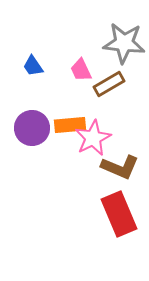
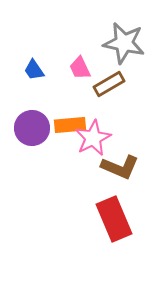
gray star: rotated 6 degrees clockwise
blue trapezoid: moved 1 px right, 4 px down
pink trapezoid: moved 1 px left, 2 px up
red rectangle: moved 5 px left, 5 px down
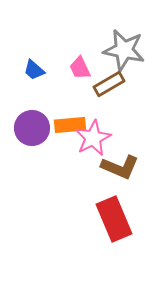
gray star: moved 7 px down
blue trapezoid: rotated 15 degrees counterclockwise
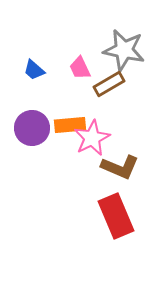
pink star: moved 1 px left
red rectangle: moved 2 px right, 3 px up
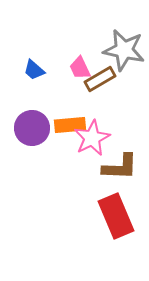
brown rectangle: moved 9 px left, 5 px up
brown L-shape: rotated 21 degrees counterclockwise
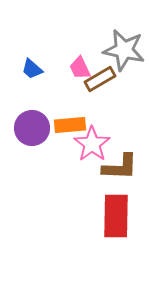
blue trapezoid: moved 2 px left, 1 px up
pink star: moved 6 px down; rotated 9 degrees counterclockwise
red rectangle: rotated 24 degrees clockwise
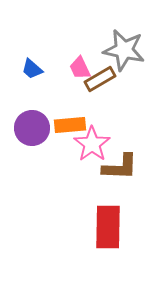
red rectangle: moved 8 px left, 11 px down
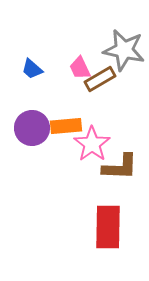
orange rectangle: moved 4 px left, 1 px down
